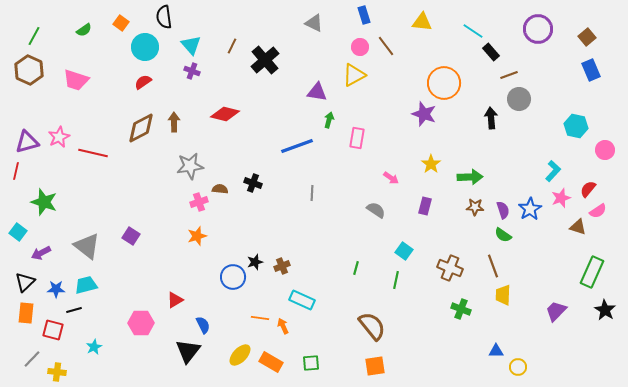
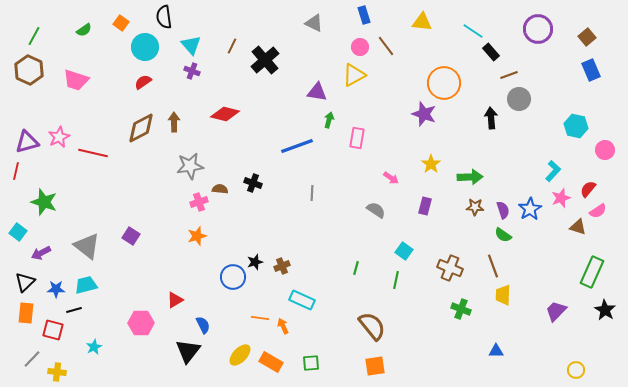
yellow circle at (518, 367): moved 58 px right, 3 px down
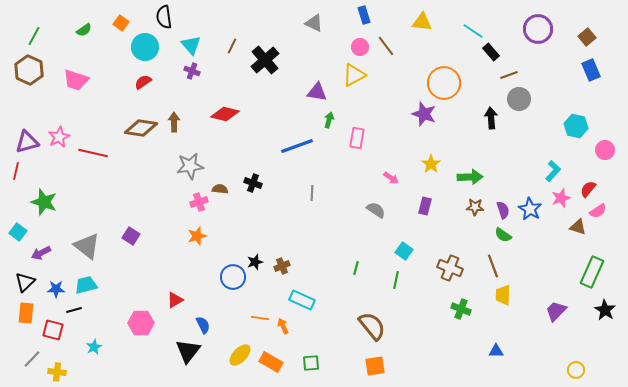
brown diamond at (141, 128): rotated 36 degrees clockwise
blue star at (530, 209): rotated 10 degrees counterclockwise
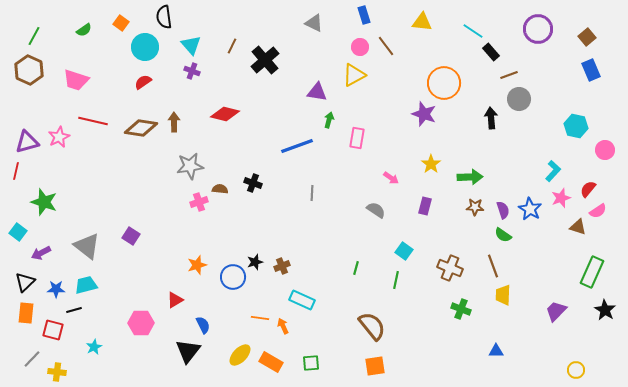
red line at (93, 153): moved 32 px up
orange star at (197, 236): moved 29 px down
